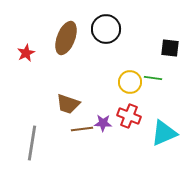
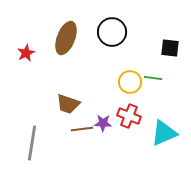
black circle: moved 6 px right, 3 px down
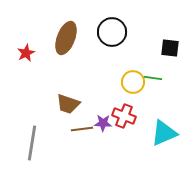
yellow circle: moved 3 px right
red cross: moved 5 px left
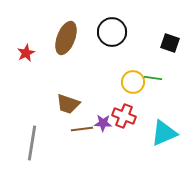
black square: moved 5 px up; rotated 12 degrees clockwise
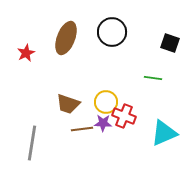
yellow circle: moved 27 px left, 20 px down
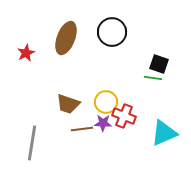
black square: moved 11 px left, 21 px down
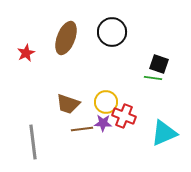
gray line: moved 1 px right, 1 px up; rotated 16 degrees counterclockwise
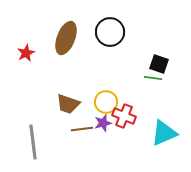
black circle: moved 2 px left
purple star: rotated 18 degrees counterclockwise
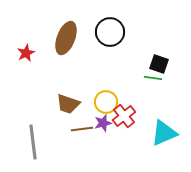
red cross: rotated 30 degrees clockwise
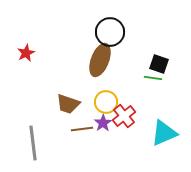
brown ellipse: moved 34 px right, 22 px down
purple star: rotated 18 degrees counterclockwise
gray line: moved 1 px down
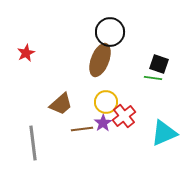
brown trapezoid: moved 7 px left; rotated 60 degrees counterclockwise
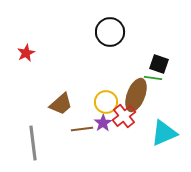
brown ellipse: moved 36 px right, 35 px down
